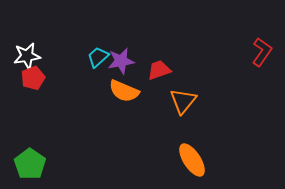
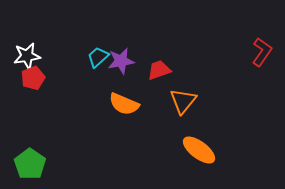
orange semicircle: moved 13 px down
orange ellipse: moved 7 px right, 10 px up; rotated 20 degrees counterclockwise
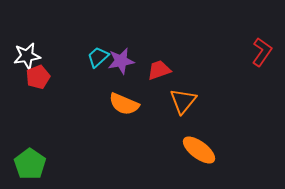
red pentagon: moved 5 px right, 1 px up
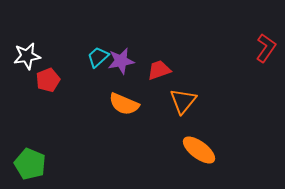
red L-shape: moved 4 px right, 4 px up
red pentagon: moved 10 px right, 3 px down
green pentagon: rotated 12 degrees counterclockwise
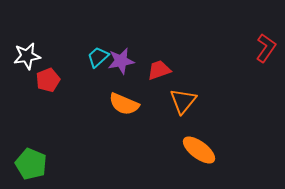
green pentagon: moved 1 px right
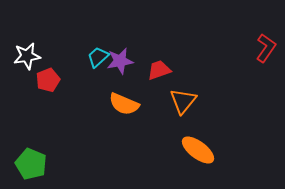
purple star: moved 1 px left
orange ellipse: moved 1 px left
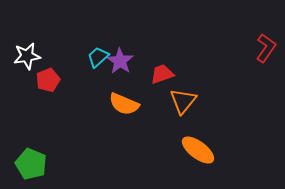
purple star: rotated 28 degrees counterclockwise
red trapezoid: moved 3 px right, 4 px down
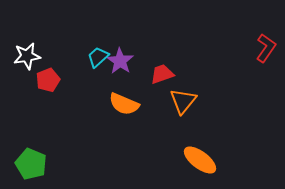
orange ellipse: moved 2 px right, 10 px down
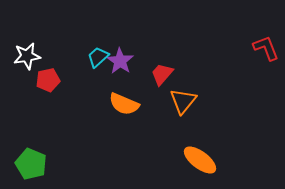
red L-shape: rotated 56 degrees counterclockwise
red trapezoid: rotated 30 degrees counterclockwise
red pentagon: rotated 10 degrees clockwise
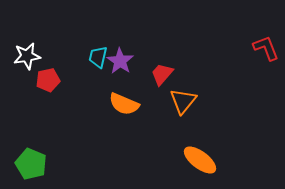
cyan trapezoid: rotated 35 degrees counterclockwise
